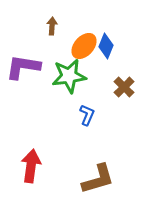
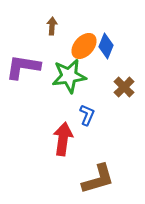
red arrow: moved 32 px right, 27 px up
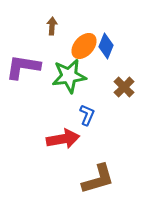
red arrow: rotated 72 degrees clockwise
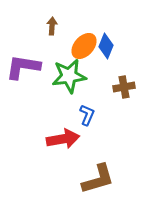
brown cross: rotated 35 degrees clockwise
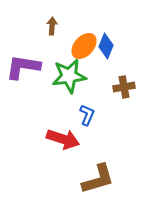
red arrow: rotated 28 degrees clockwise
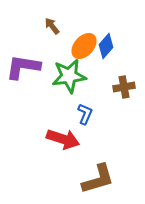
brown arrow: rotated 42 degrees counterclockwise
blue diamond: rotated 20 degrees clockwise
blue L-shape: moved 2 px left, 1 px up
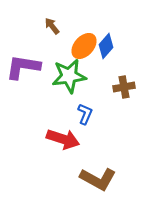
brown L-shape: rotated 45 degrees clockwise
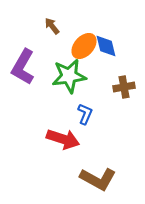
blue diamond: rotated 55 degrees counterclockwise
purple L-shape: rotated 69 degrees counterclockwise
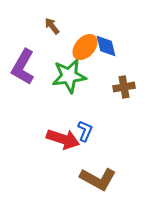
orange ellipse: moved 1 px right, 1 px down
blue L-shape: moved 17 px down
